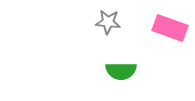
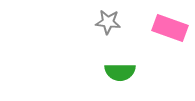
green semicircle: moved 1 px left, 1 px down
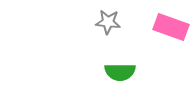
pink rectangle: moved 1 px right, 1 px up
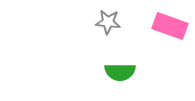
pink rectangle: moved 1 px left, 1 px up
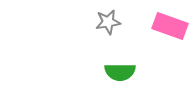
gray star: rotated 15 degrees counterclockwise
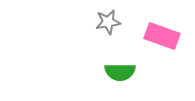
pink rectangle: moved 8 px left, 10 px down
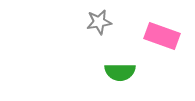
gray star: moved 9 px left
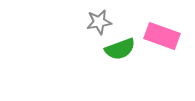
green semicircle: moved 23 px up; rotated 20 degrees counterclockwise
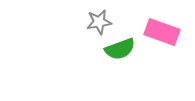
pink rectangle: moved 4 px up
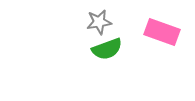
green semicircle: moved 13 px left
